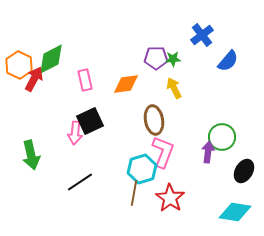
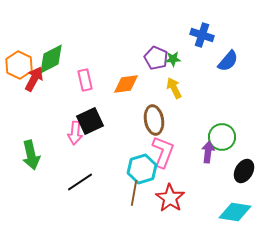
blue cross: rotated 35 degrees counterclockwise
purple pentagon: rotated 25 degrees clockwise
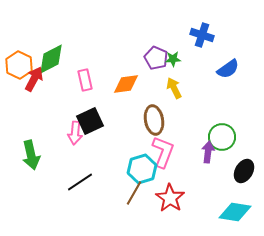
blue semicircle: moved 8 px down; rotated 15 degrees clockwise
brown line: rotated 20 degrees clockwise
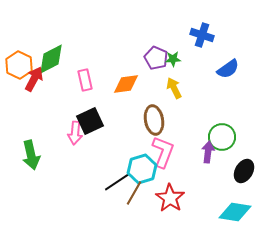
black line: moved 37 px right
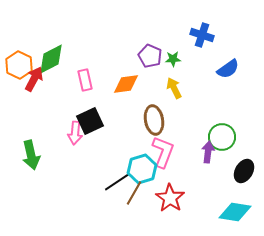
purple pentagon: moved 6 px left, 2 px up
